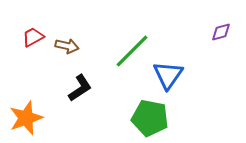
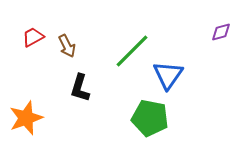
brown arrow: rotated 50 degrees clockwise
black L-shape: rotated 140 degrees clockwise
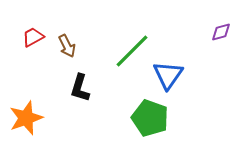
green pentagon: rotated 9 degrees clockwise
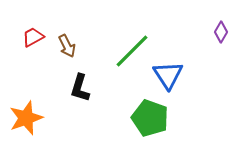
purple diamond: rotated 45 degrees counterclockwise
blue triangle: rotated 8 degrees counterclockwise
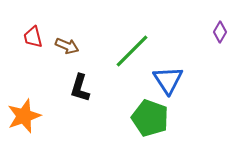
purple diamond: moved 1 px left
red trapezoid: rotated 75 degrees counterclockwise
brown arrow: rotated 40 degrees counterclockwise
blue triangle: moved 5 px down
orange star: moved 2 px left, 2 px up
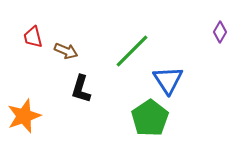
brown arrow: moved 1 px left, 5 px down
black L-shape: moved 1 px right, 1 px down
green pentagon: rotated 18 degrees clockwise
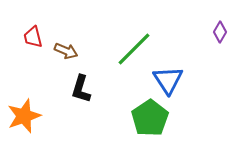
green line: moved 2 px right, 2 px up
